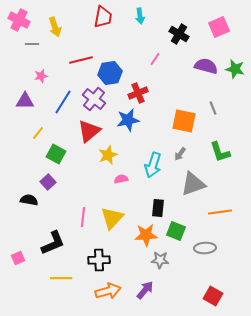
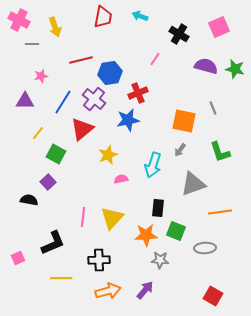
cyan arrow at (140, 16): rotated 119 degrees clockwise
red triangle at (89, 131): moved 7 px left, 2 px up
gray arrow at (180, 154): moved 4 px up
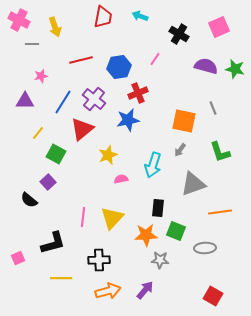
blue hexagon at (110, 73): moved 9 px right, 6 px up
black semicircle at (29, 200): rotated 150 degrees counterclockwise
black L-shape at (53, 243): rotated 8 degrees clockwise
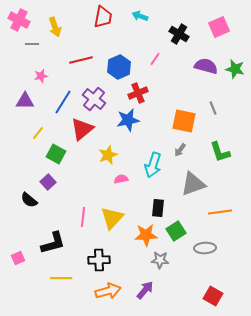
blue hexagon at (119, 67): rotated 15 degrees counterclockwise
green square at (176, 231): rotated 36 degrees clockwise
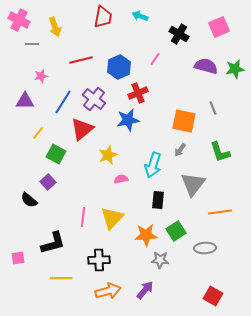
green star at (235, 69): rotated 24 degrees counterclockwise
gray triangle at (193, 184): rotated 32 degrees counterclockwise
black rectangle at (158, 208): moved 8 px up
pink square at (18, 258): rotated 16 degrees clockwise
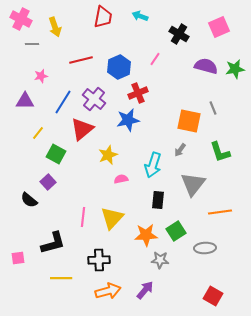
pink cross at (19, 20): moved 2 px right, 1 px up
orange square at (184, 121): moved 5 px right
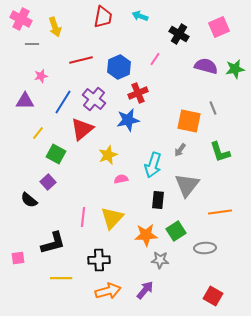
gray triangle at (193, 184): moved 6 px left, 1 px down
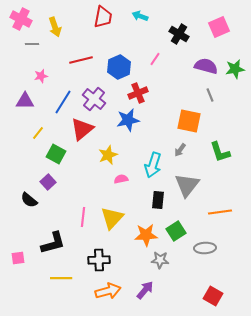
gray line at (213, 108): moved 3 px left, 13 px up
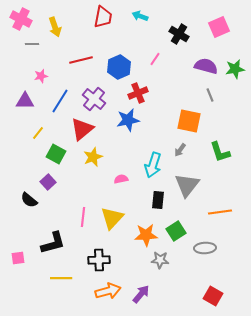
blue line at (63, 102): moved 3 px left, 1 px up
yellow star at (108, 155): moved 15 px left, 2 px down
purple arrow at (145, 290): moved 4 px left, 4 px down
